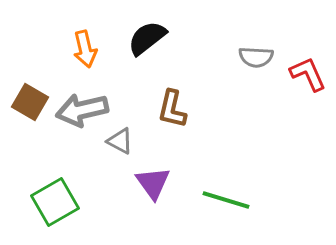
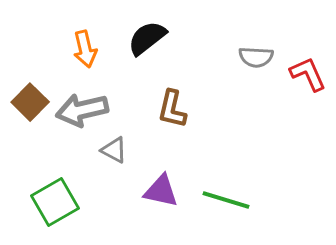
brown square: rotated 15 degrees clockwise
gray triangle: moved 6 px left, 9 px down
purple triangle: moved 8 px right, 8 px down; rotated 42 degrees counterclockwise
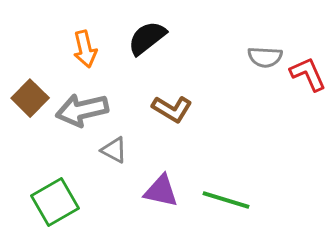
gray semicircle: moved 9 px right
brown square: moved 4 px up
brown L-shape: rotated 72 degrees counterclockwise
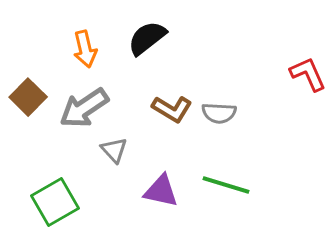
gray semicircle: moved 46 px left, 56 px down
brown square: moved 2 px left, 1 px up
gray arrow: moved 2 px right, 2 px up; rotated 21 degrees counterclockwise
gray triangle: rotated 20 degrees clockwise
green line: moved 15 px up
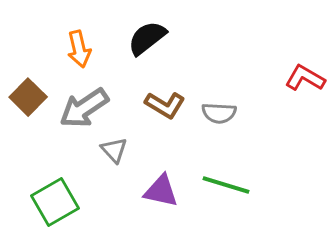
orange arrow: moved 6 px left
red L-shape: moved 3 px left, 4 px down; rotated 36 degrees counterclockwise
brown L-shape: moved 7 px left, 4 px up
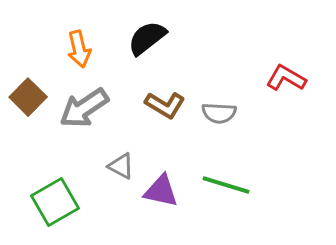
red L-shape: moved 19 px left
gray triangle: moved 7 px right, 16 px down; rotated 20 degrees counterclockwise
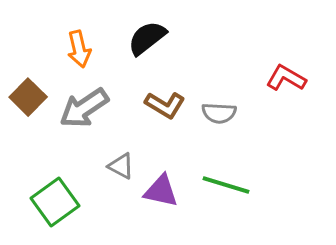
green square: rotated 6 degrees counterclockwise
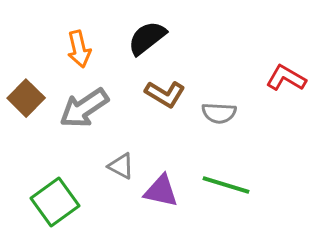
brown square: moved 2 px left, 1 px down
brown L-shape: moved 11 px up
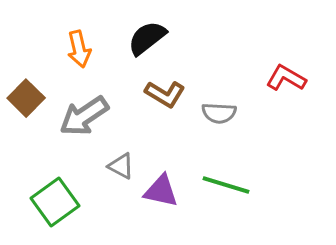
gray arrow: moved 8 px down
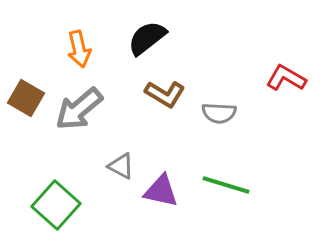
brown square: rotated 15 degrees counterclockwise
gray arrow: moved 5 px left, 7 px up; rotated 6 degrees counterclockwise
green square: moved 1 px right, 3 px down; rotated 12 degrees counterclockwise
